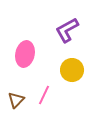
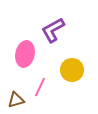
purple L-shape: moved 14 px left
pink line: moved 4 px left, 8 px up
brown triangle: rotated 30 degrees clockwise
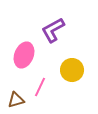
pink ellipse: moved 1 px left, 1 px down; rotated 10 degrees clockwise
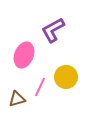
yellow circle: moved 6 px left, 7 px down
brown triangle: moved 1 px right, 1 px up
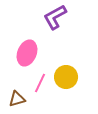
purple L-shape: moved 2 px right, 13 px up
pink ellipse: moved 3 px right, 2 px up
pink line: moved 4 px up
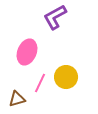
pink ellipse: moved 1 px up
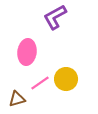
pink ellipse: rotated 15 degrees counterclockwise
yellow circle: moved 2 px down
pink line: rotated 30 degrees clockwise
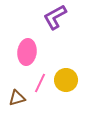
yellow circle: moved 1 px down
pink line: rotated 30 degrees counterclockwise
brown triangle: moved 1 px up
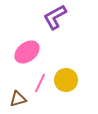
pink ellipse: rotated 45 degrees clockwise
brown triangle: moved 1 px right, 1 px down
